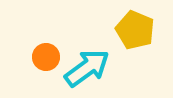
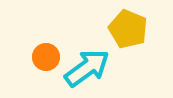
yellow pentagon: moved 7 px left, 1 px up
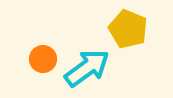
orange circle: moved 3 px left, 2 px down
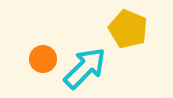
cyan arrow: moved 2 px left; rotated 9 degrees counterclockwise
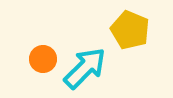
yellow pentagon: moved 2 px right, 1 px down
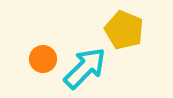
yellow pentagon: moved 6 px left
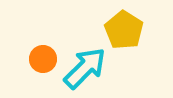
yellow pentagon: rotated 9 degrees clockwise
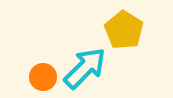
orange circle: moved 18 px down
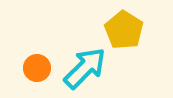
orange circle: moved 6 px left, 9 px up
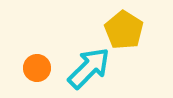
cyan arrow: moved 4 px right
